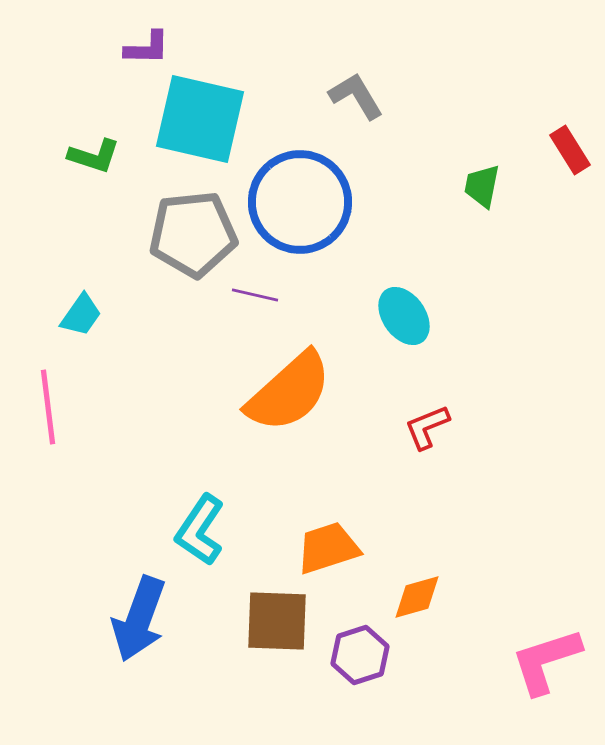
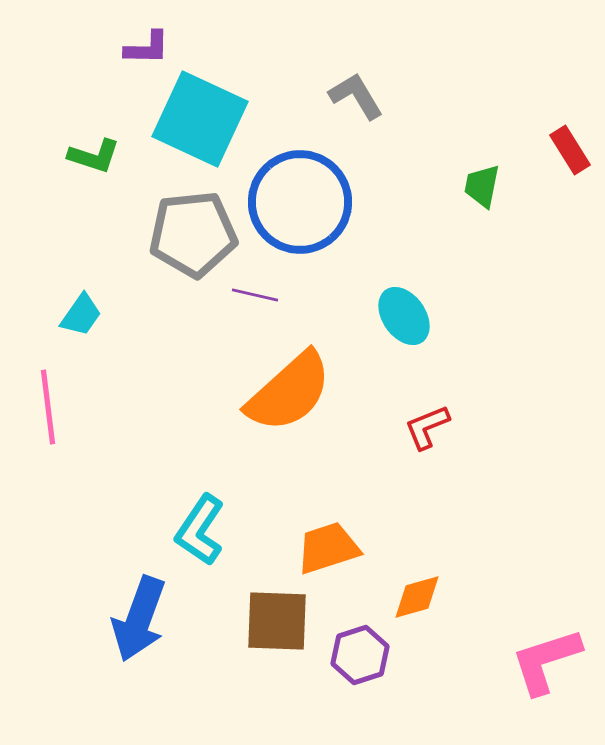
cyan square: rotated 12 degrees clockwise
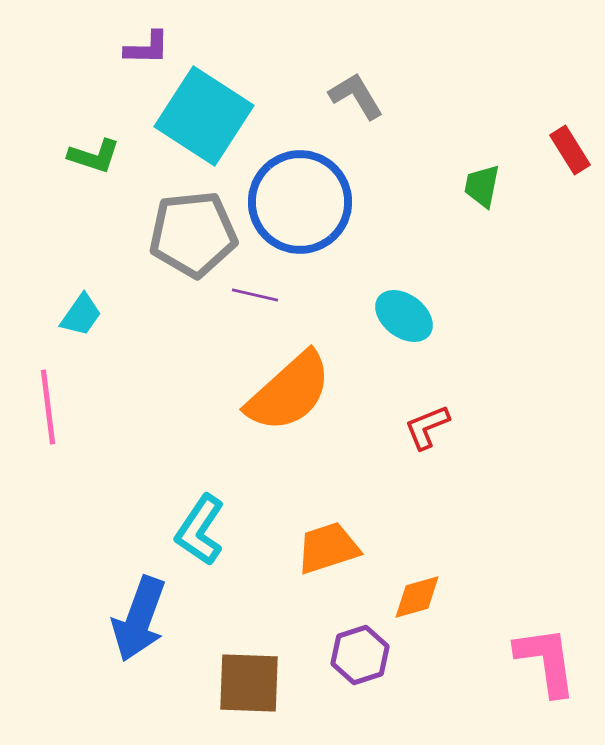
cyan square: moved 4 px right, 3 px up; rotated 8 degrees clockwise
cyan ellipse: rotated 18 degrees counterclockwise
brown square: moved 28 px left, 62 px down
pink L-shape: rotated 100 degrees clockwise
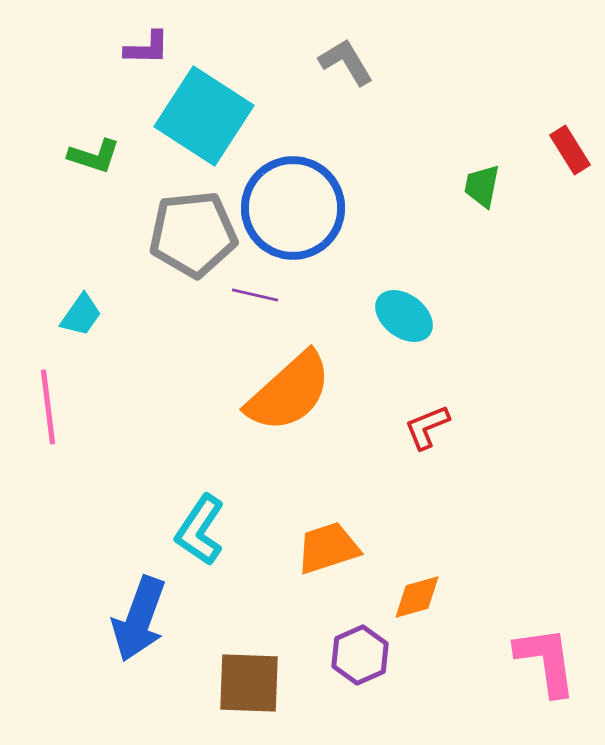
gray L-shape: moved 10 px left, 34 px up
blue circle: moved 7 px left, 6 px down
purple hexagon: rotated 6 degrees counterclockwise
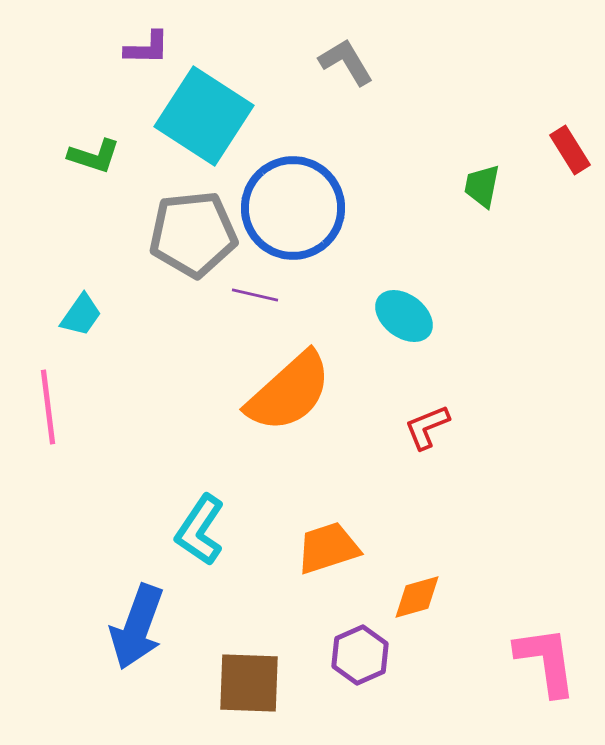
blue arrow: moved 2 px left, 8 px down
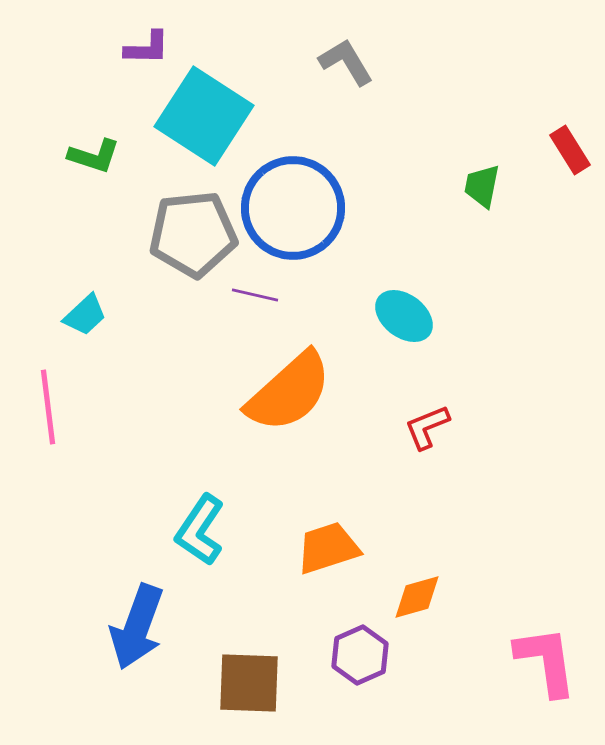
cyan trapezoid: moved 4 px right; rotated 12 degrees clockwise
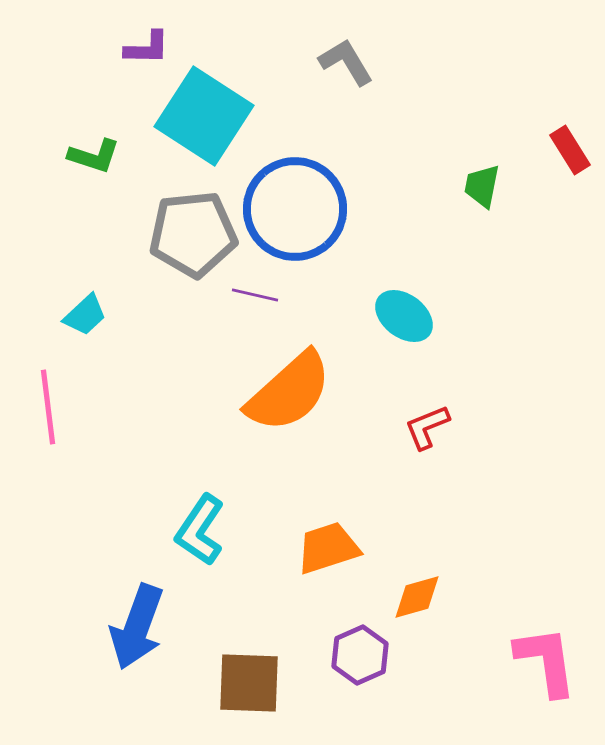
blue circle: moved 2 px right, 1 px down
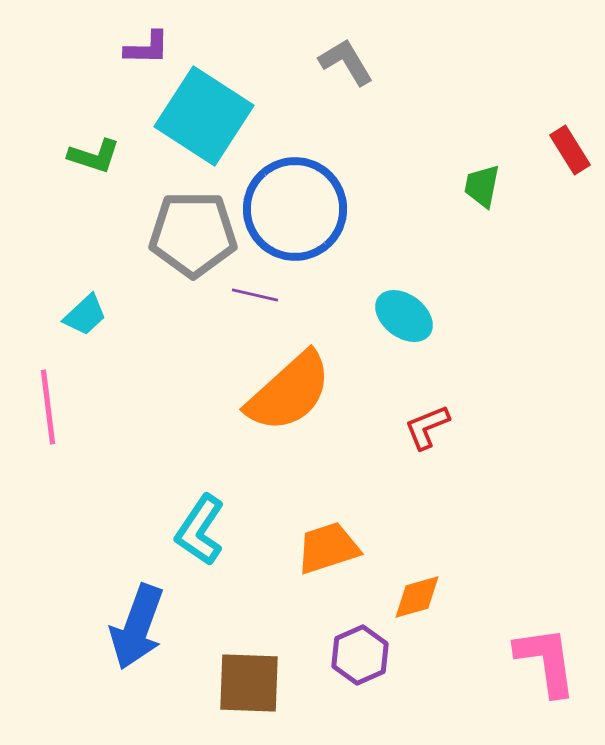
gray pentagon: rotated 6 degrees clockwise
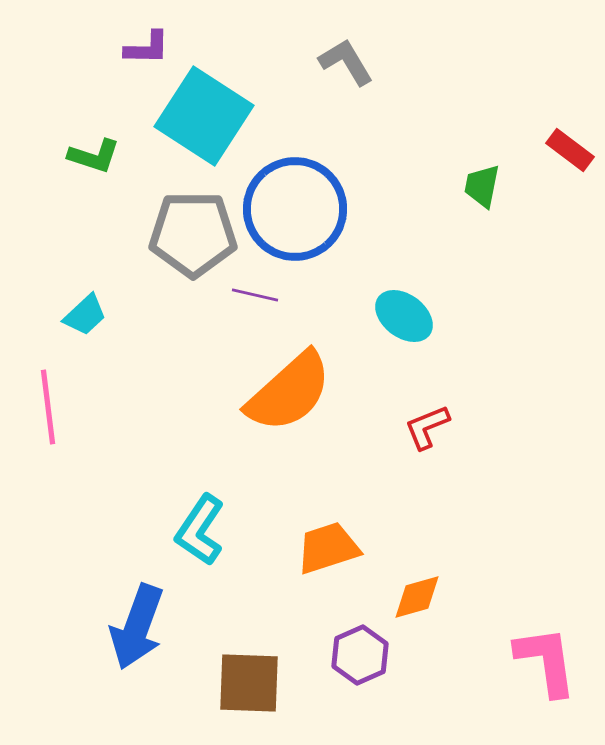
red rectangle: rotated 21 degrees counterclockwise
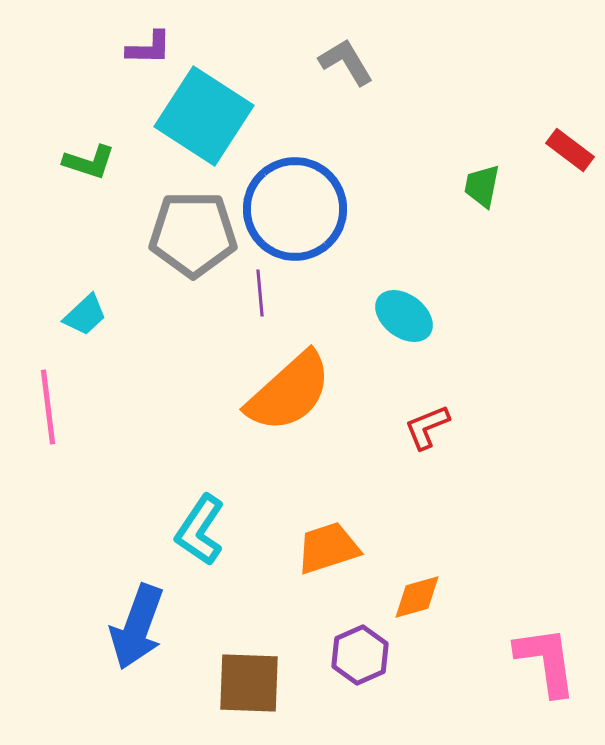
purple L-shape: moved 2 px right
green L-shape: moved 5 px left, 6 px down
purple line: moved 5 px right, 2 px up; rotated 72 degrees clockwise
